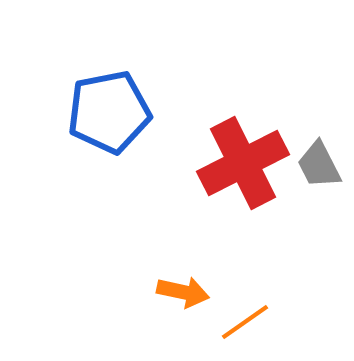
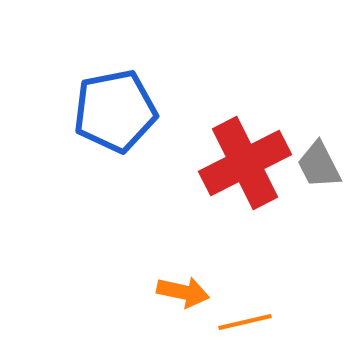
blue pentagon: moved 6 px right, 1 px up
red cross: moved 2 px right
orange line: rotated 22 degrees clockwise
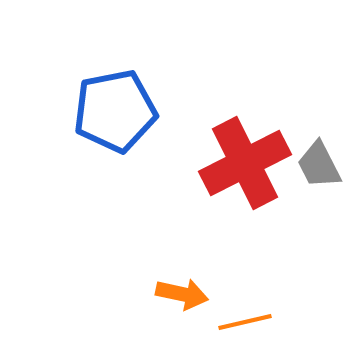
orange arrow: moved 1 px left, 2 px down
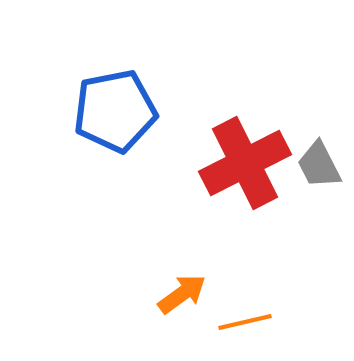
orange arrow: rotated 48 degrees counterclockwise
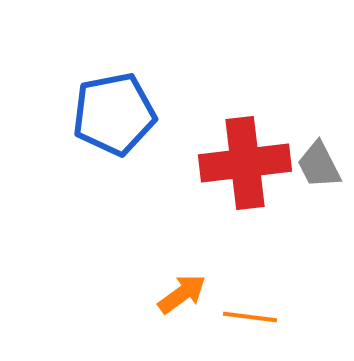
blue pentagon: moved 1 px left, 3 px down
red cross: rotated 20 degrees clockwise
orange line: moved 5 px right, 5 px up; rotated 20 degrees clockwise
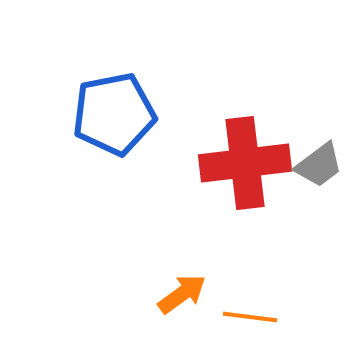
gray trapezoid: rotated 100 degrees counterclockwise
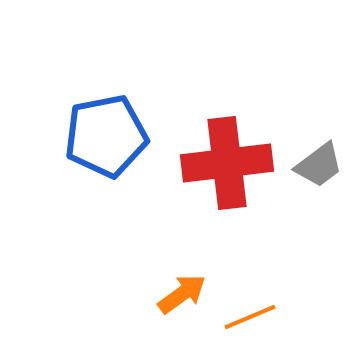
blue pentagon: moved 8 px left, 22 px down
red cross: moved 18 px left
orange line: rotated 30 degrees counterclockwise
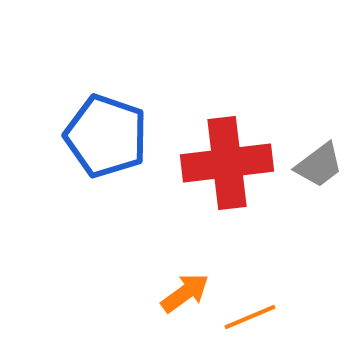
blue pentagon: rotated 30 degrees clockwise
orange arrow: moved 3 px right, 1 px up
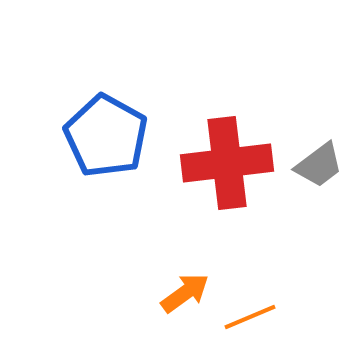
blue pentagon: rotated 10 degrees clockwise
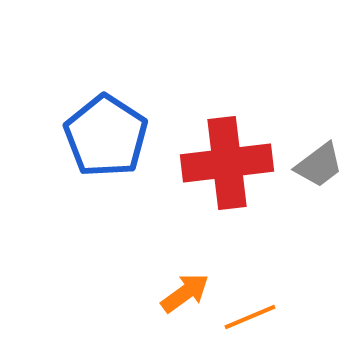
blue pentagon: rotated 4 degrees clockwise
